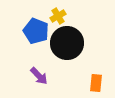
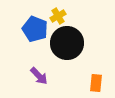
blue pentagon: moved 1 px left, 2 px up
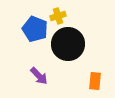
yellow cross: rotated 14 degrees clockwise
black circle: moved 1 px right, 1 px down
orange rectangle: moved 1 px left, 2 px up
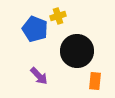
black circle: moved 9 px right, 7 px down
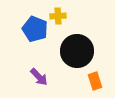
yellow cross: rotated 14 degrees clockwise
purple arrow: moved 1 px down
orange rectangle: rotated 24 degrees counterclockwise
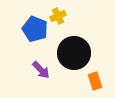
yellow cross: rotated 21 degrees counterclockwise
black circle: moved 3 px left, 2 px down
purple arrow: moved 2 px right, 7 px up
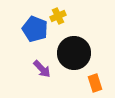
purple arrow: moved 1 px right, 1 px up
orange rectangle: moved 2 px down
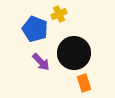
yellow cross: moved 1 px right, 2 px up
purple arrow: moved 1 px left, 7 px up
orange rectangle: moved 11 px left
